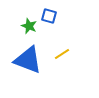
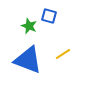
yellow line: moved 1 px right
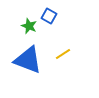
blue square: rotated 14 degrees clockwise
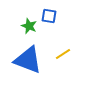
blue square: rotated 21 degrees counterclockwise
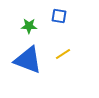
blue square: moved 10 px right
green star: rotated 21 degrees counterclockwise
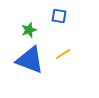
green star: moved 4 px down; rotated 21 degrees counterclockwise
blue triangle: moved 2 px right
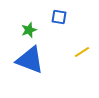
blue square: moved 1 px down
yellow line: moved 19 px right, 2 px up
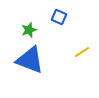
blue square: rotated 14 degrees clockwise
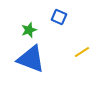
blue triangle: moved 1 px right, 1 px up
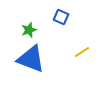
blue square: moved 2 px right
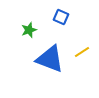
blue triangle: moved 19 px right
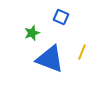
green star: moved 3 px right, 3 px down
yellow line: rotated 35 degrees counterclockwise
